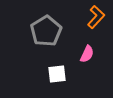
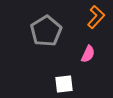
pink semicircle: moved 1 px right
white square: moved 7 px right, 10 px down
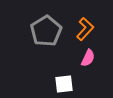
orange L-shape: moved 11 px left, 12 px down
pink semicircle: moved 4 px down
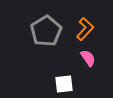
pink semicircle: rotated 60 degrees counterclockwise
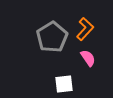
gray pentagon: moved 6 px right, 6 px down
